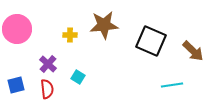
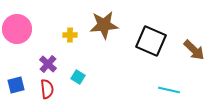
brown arrow: moved 1 px right, 1 px up
cyan line: moved 3 px left, 5 px down; rotated 20 degrees clockwise
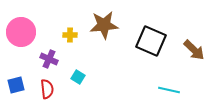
pink circle: moved 4 px right, 3 px down
purple cross: moved 1 px right, 5 px up; rotated 18 degrees counterclockwise
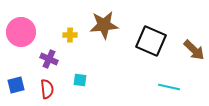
cyan square: moved 2 px right, 3 px down; rotated 24 degrees counterclockwise
cyan line: moved 3 px up
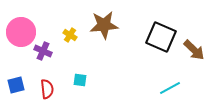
yellow cross: rotated 32 degrees clockwise
black square: moved 10 px right, 4 px up
purple cross: moved 6 px left, 8 px up
cyan line: moved 1 px right, 1 px down; rotated 40 degrees counterclockwise
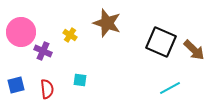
brown star: moved 3 px right, 2 px up; rotated 24 degrees clockwise
black square: moved 5 px down
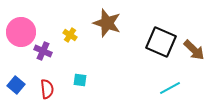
blue square: rotated 36 degrees counterclockwise
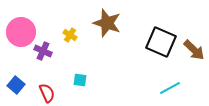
red semicircle: moved 4 px down; rotated 18 degrees counterclockwise
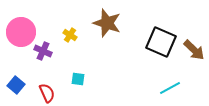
cyan square: moved 2 px left, 1 px up
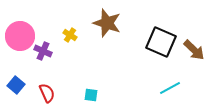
pink circle: moved 1 px left, 4 px down
cyan square: moved 13 px right, 16 px down
